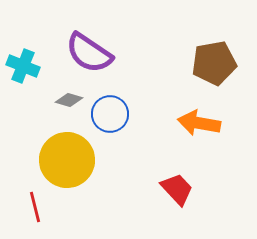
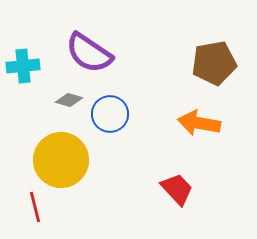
cyan cross: rotated 28 degrees counterclockwise
yellow circle: moved 6 px left
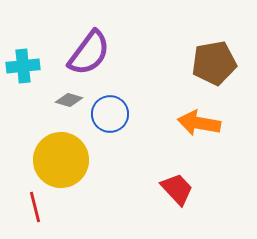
purple semicircle: rotated 87 degrees counterclockwise
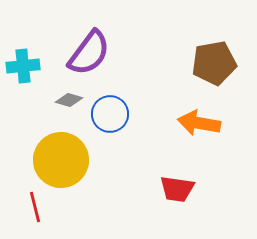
red trapezoid: rotated 141 degrees clockwise
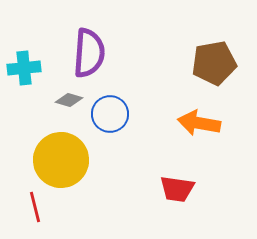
purple semicircle: rotated 33 degrees counterclockwise
cyan cross: moved 1 px right, 2 px down
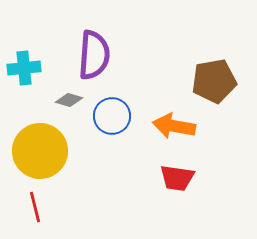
purple semicircle: moved 5 px right, 2 px down
brown pentagon: moved 18 px down
blue circle: moved 2 px right, 2 px down
orange arrow: moved 25 px left, 3 px down
yellow circle: moved 21 px left, 9 px up
red trapezoid: moved 11 px up
